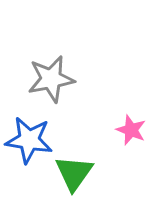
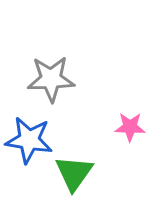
gray star: rotated 9 degrees clockwise
pink star: moved 1 px left, 3 px up; rotated 20 degrees counterclockwise
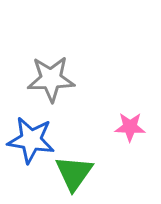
blue star: moved 2 px right
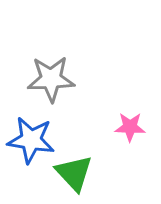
green triangle: rotated 18 degrees counterclockwise
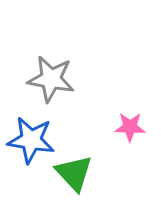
gray star: rotated 12 degrees clockwise
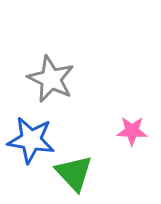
gray star: rotated 15 degrees clockwise
pink star: moved 2 px right, 4 px down
